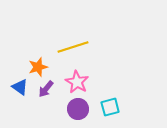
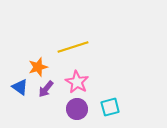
purple circle: moved 1 px left
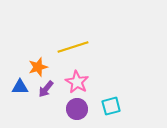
blue triangle: rotated 36 degrees counterclockwise
cyan square: moved 1 px right, 1 px up
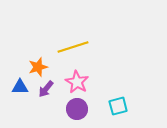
cyan square: moved 7 px right
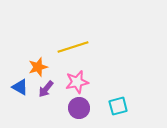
pink star: rotated 30 degrees clockwise
blue triangle: rotated 30 degrees clockwise
purple circle: moved 2 px right, 1 px up
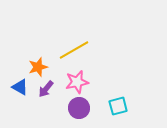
yellow line: moved 1 px right, 3 px down; rotated 12 degrees counterclockwise
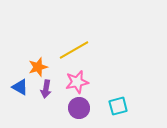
purple arrow: rotated 30 degrees counterclockwise
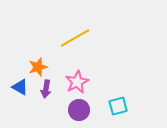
yellow line: moved 1 px right, 12 px up
pink star: rotated 15 degrees counterclockwise
purple circle: moved 2 px down
